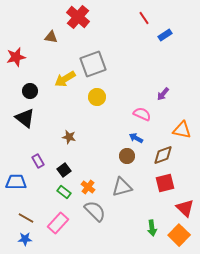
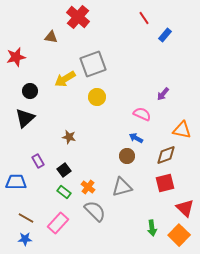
blue rectangle: rotated 16 degrees counterclockwise
black triangle: rotated 40 degrees clockwise
brown diamond: moved 3 px right
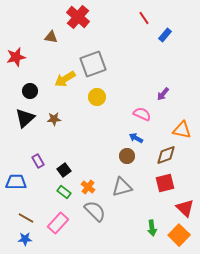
brown star: moved 15 px left, 18 px up; rotated 16 degrees counterclockwise
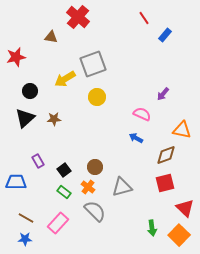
brown circle: moved 32 px left, 11 px down
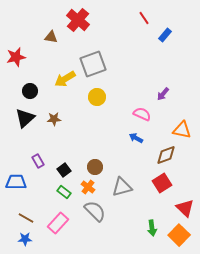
red cross: moved 3 px down
red square: moved 3 px left; rotated 18 degrees counterclockwise
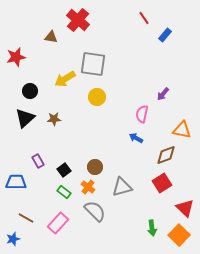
gray square: rotated 28 degrees clockwise
pink semicircle: rotated 102 degrees counterclockwise
blue star: moved 12 px left; rotated 16 degrees counterclockwise
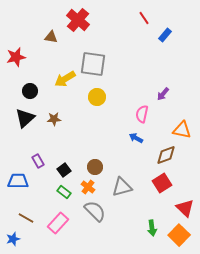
blue trapezoid: moved 2 px right, 1 px up
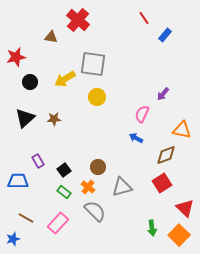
black circle: moved 9 px up
pink semicircle: rotated 12 degrees clockwise
brown circle: moved 3 px right
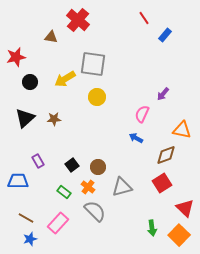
black square: moved 8 px right, 5 px up
blue star: moved 17 px right
